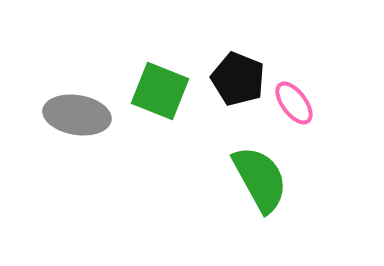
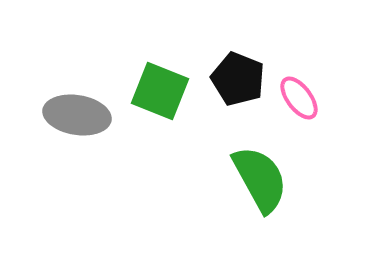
pink ellipse: moved 5 px right, 5 px up
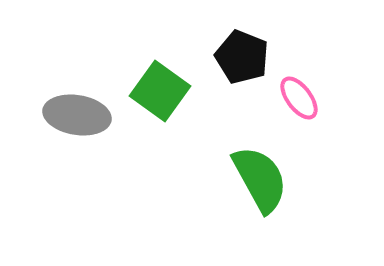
black pentagon: moved 4 px right, 22 px up
green square: rotated 14 degrees clockwise
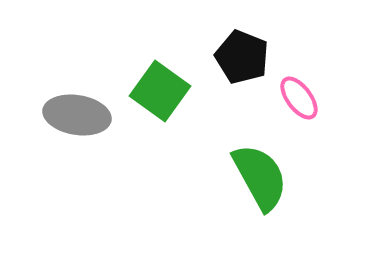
green semicircle: moved 2 px up
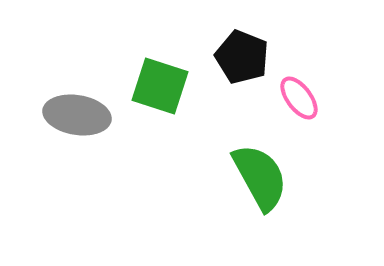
green square: moved 5 px up; rotated 18 degrees counterclockwise
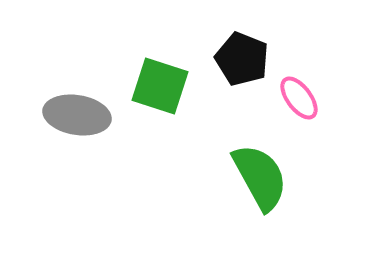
black pentagon: moved 2 px down
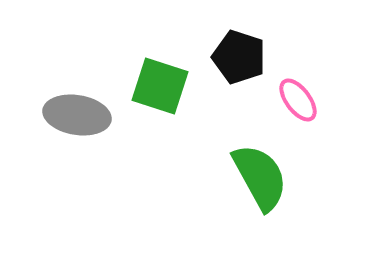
black pentagon: moved 3 px left, 2 px up; rotated 4 degrees counterclockwise
pink ellipse: moved 1 px left, 2 px down
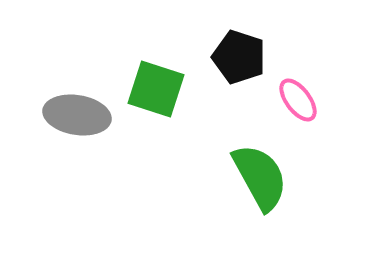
green square: moved 4 px left, 3 px down
